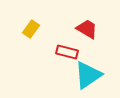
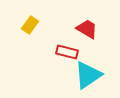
yellow rectangle: moved 1 px left, 4 px up
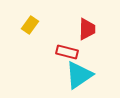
red trapezoid: rotated 60 degrees clockwise
cyan triangle: moved 9 px left
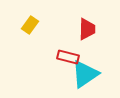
red rectangle: moved 1 px right, 5 px down
cyan triangle: moved 6 px right, 1 px up
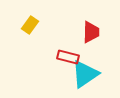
red trapezoid: moved 4 px right, 3 px down
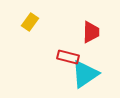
yellow rectangle: moved 3 px up
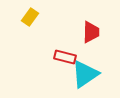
yellow rectangle: moved 5 px up
red rectangle: moved 3 px left
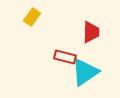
yellow rectangle: moved 2 px right
cyan triangle: moved 2 px up
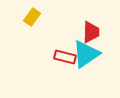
cyan triangle: moved 1 px right, 18 px up
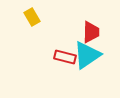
yellow rectangle: rotated 66 degrees counterclockwise
cyan triangle: moved 1 px right, 1 px down
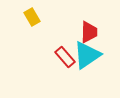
red trapezoid: moved 2 px left
red rectangle: rotated 35 degrees clockwise
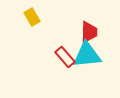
cyan triangle: rotated 28 degrees clockwise
